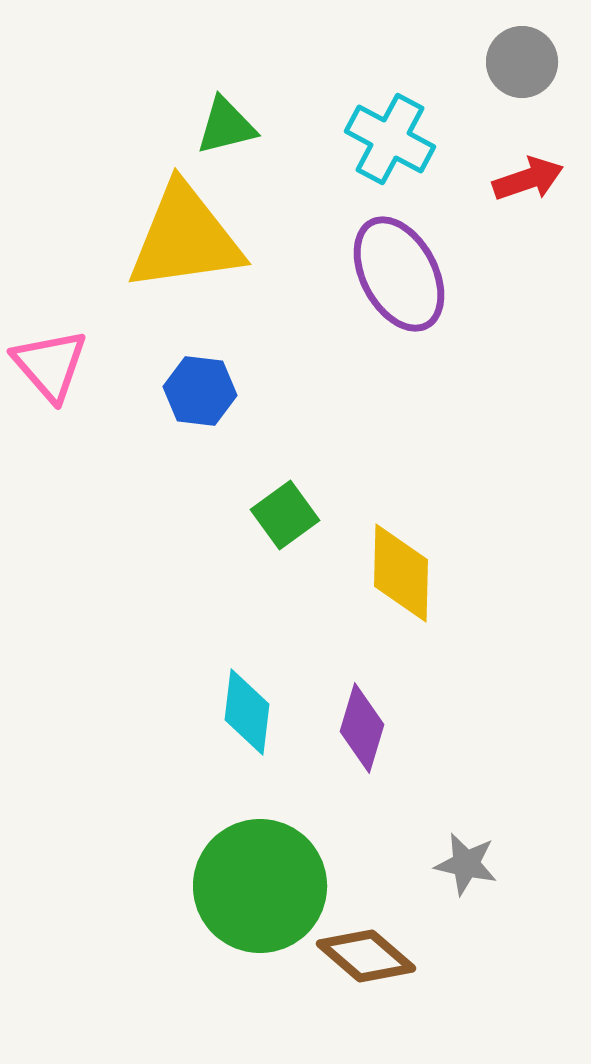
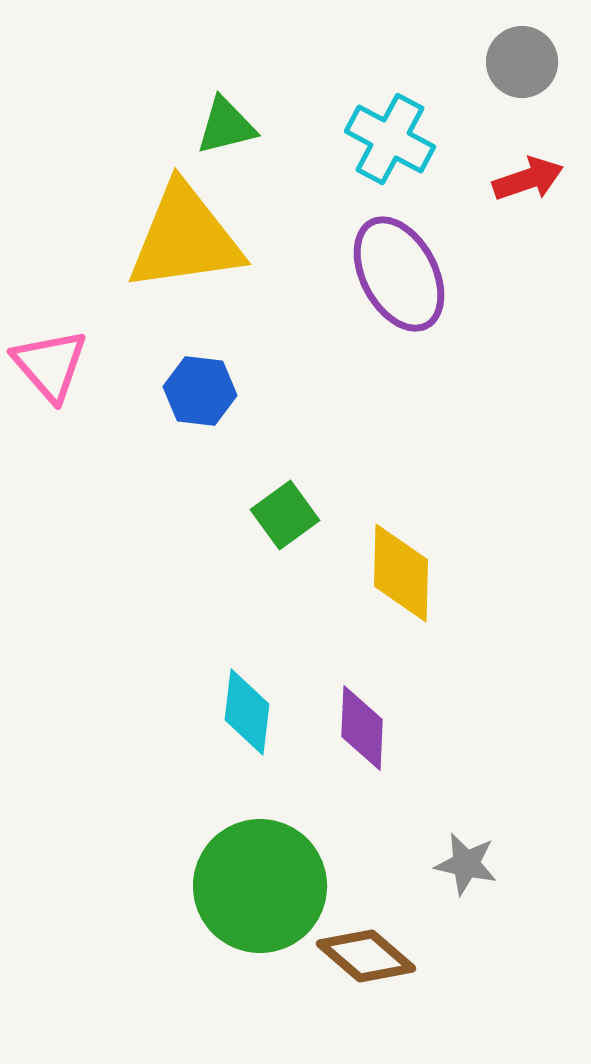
purple diamond: rotated 14 degrees counterclockwise
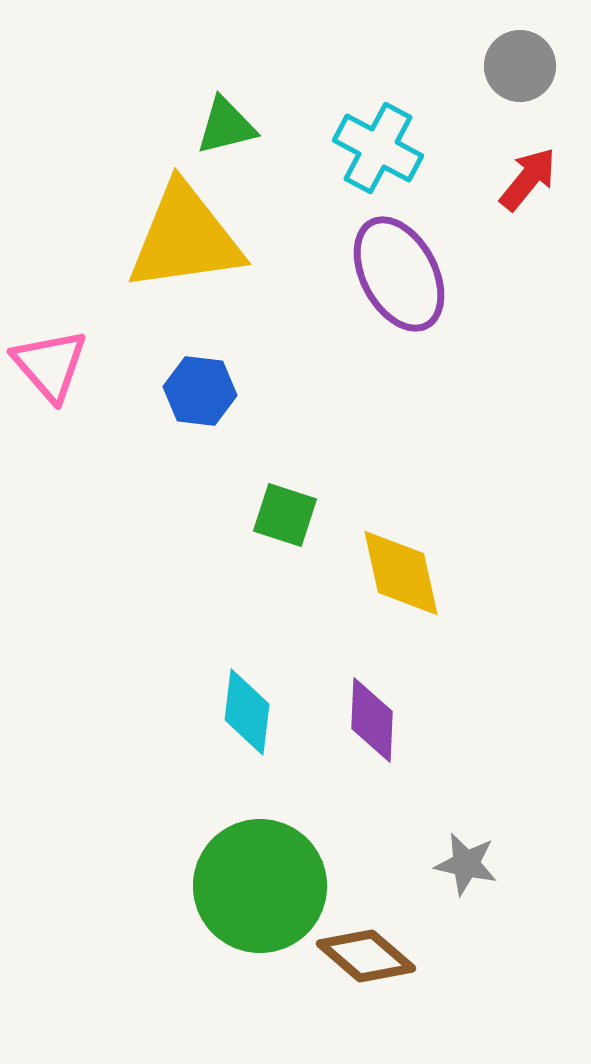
gray circle: moved 2 px left, 4 px down
cyan cross: moved 12 px left, 9 px down
red arrow: rotated 32 degrees counterclockwise
green square: rotated 36 degrees counterclockwise
yellow diamond: rotated 14 degrees counterclockwise
purple diamond: moved 10 px right, 8 px up
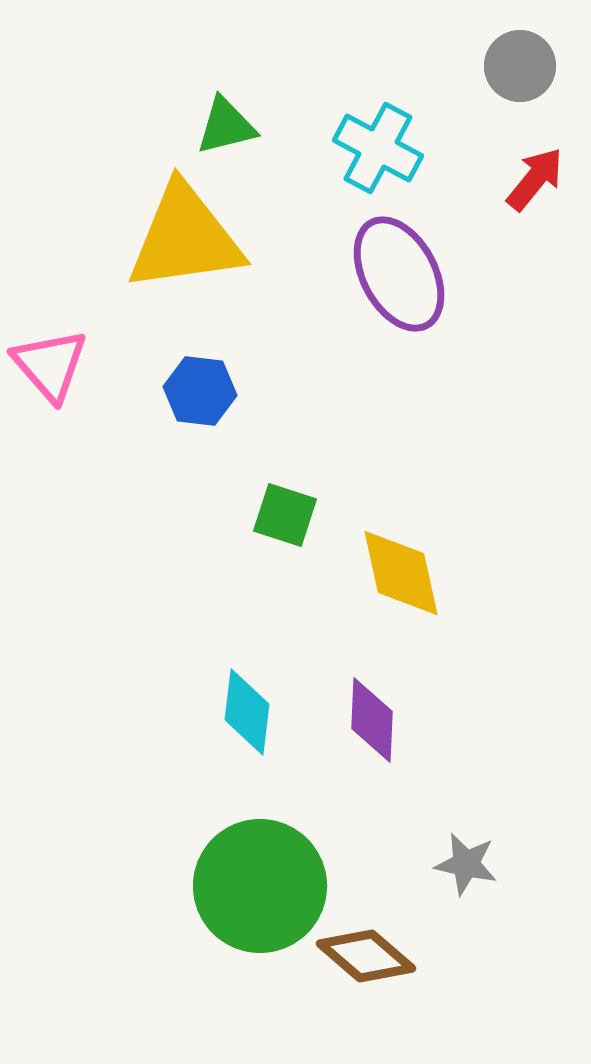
red arrow: moved 7 px right
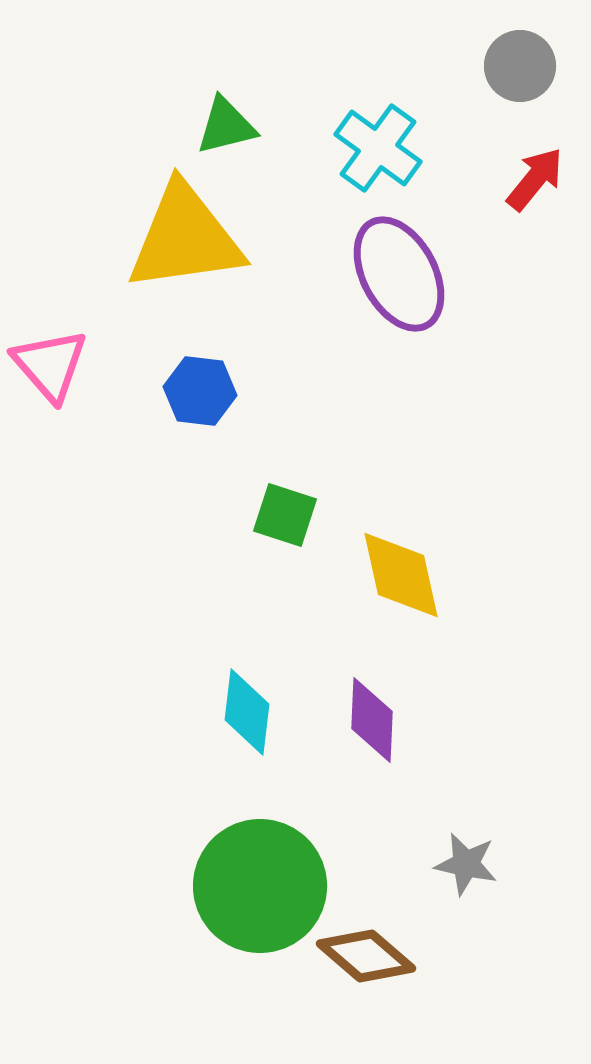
cyan cross: rotated 8 degrees clockwise
yellow diamond: moved 2 px down
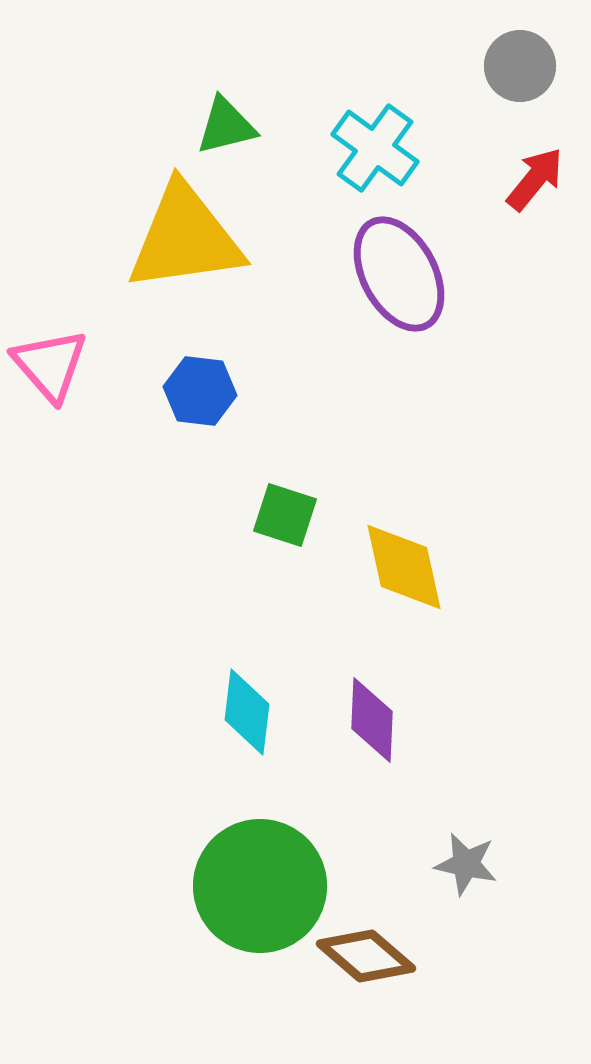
cyan cross: moved 3 px left
yellow diamond: moved 3 px right, 8 px up
